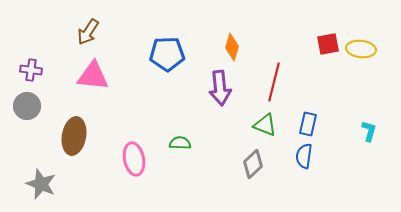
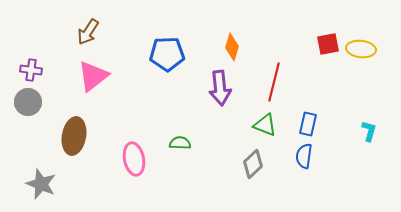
pink triangle: rotated 44 degrees counterclockwise
gray circle: moved 1 px right, 4 px up
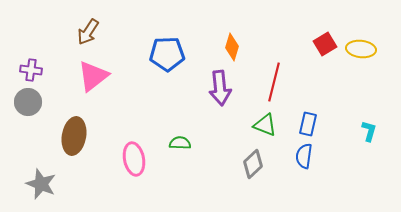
red square: moved 3 px left; rotated 20 degrees counterclockwise
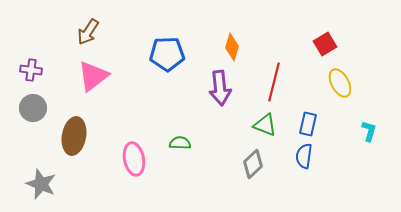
yellow ellipse: moved 21 px left, 34 px down; rotated 56 degrees clockwise
gray circle: moved 5 px right, 6 px down
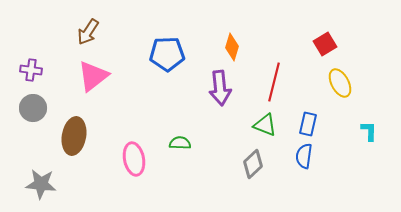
cyan L-shape: rotated 15 degrees counterclockwise
gray star: rotated 16 degrees counterclockwise
